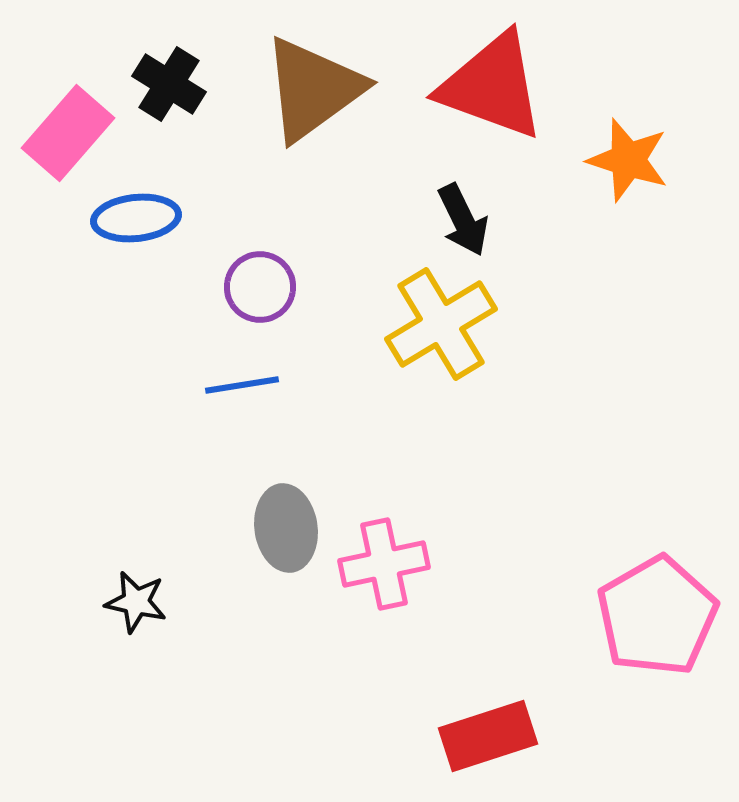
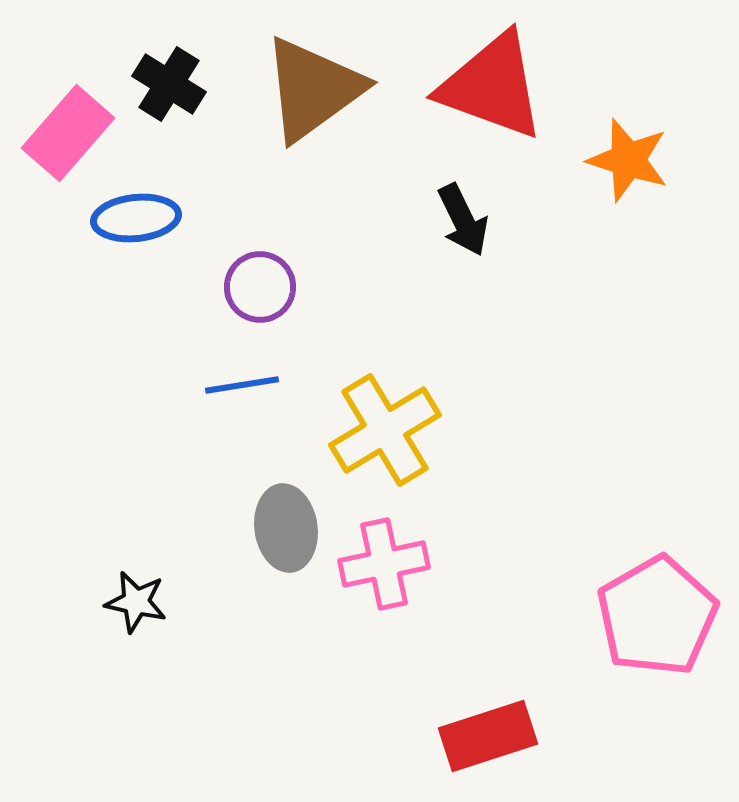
yellow cross: moved 56 px left, 106 px down
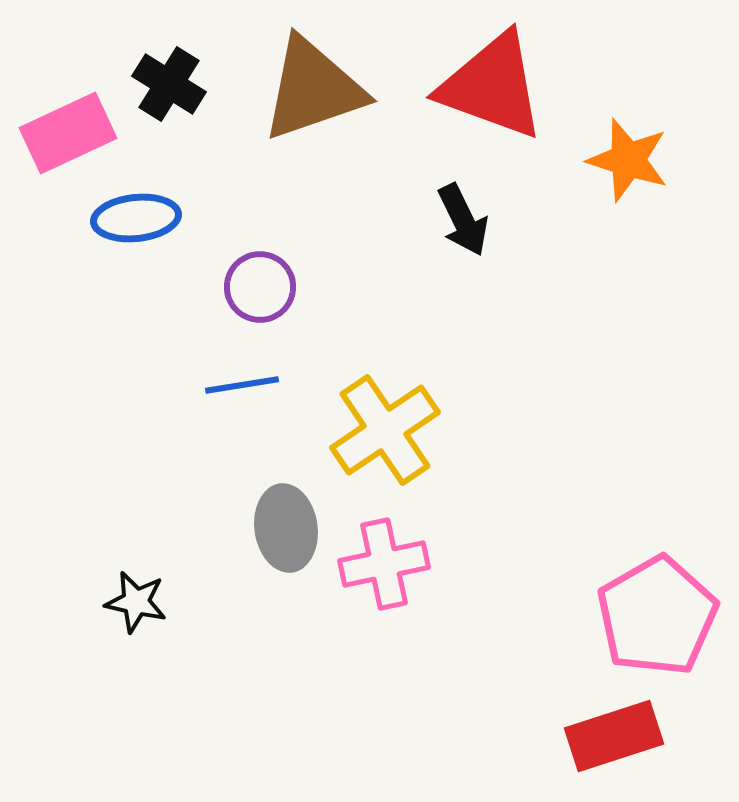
brown triangle: rotated 17 degrees clockwise
pink rectangle: rotated 24 degrees clockwise
yellow cross: rotated 3 degrees counterclockwise
red rectangle: moved 126 px right
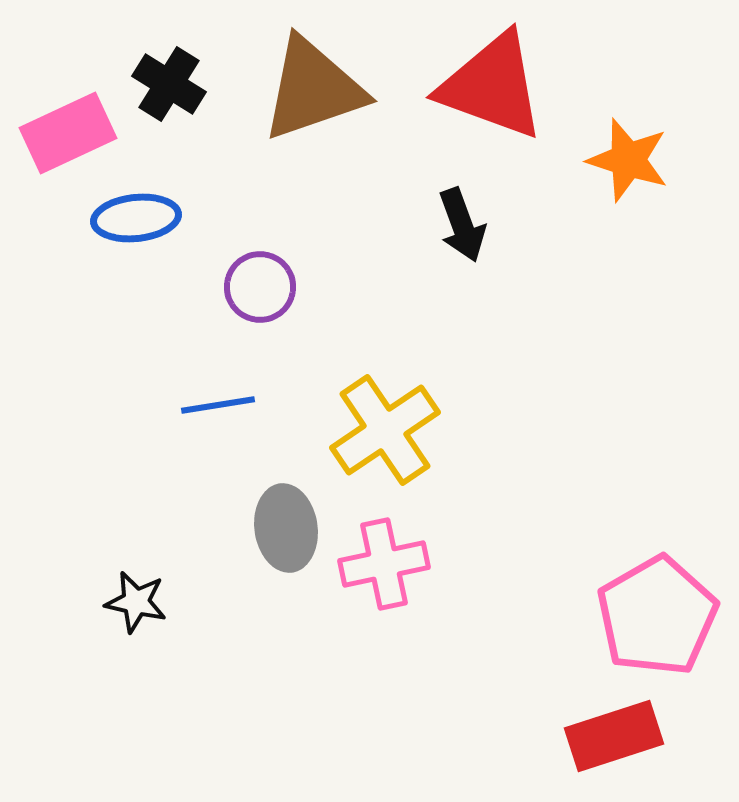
black arrow: moved 1 px left, 5 px down; rotated 6 degrees clockwise
blue line: moved 24 px left, 20 px down
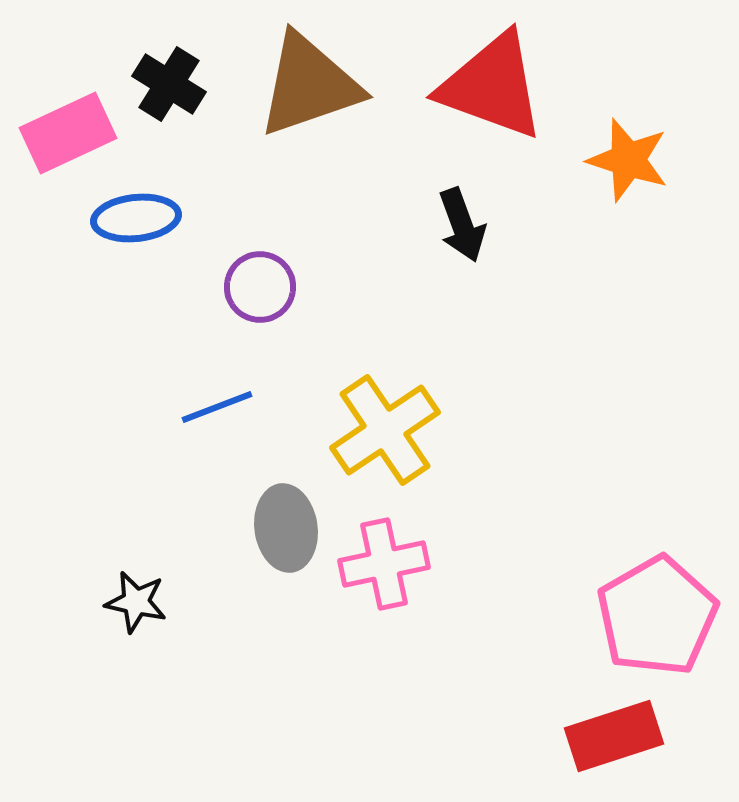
brown triangle: moved 4 px left, 4 px up
blue line: moved 1 px left, 2 px down; rotated 12 degrees counterclockwise
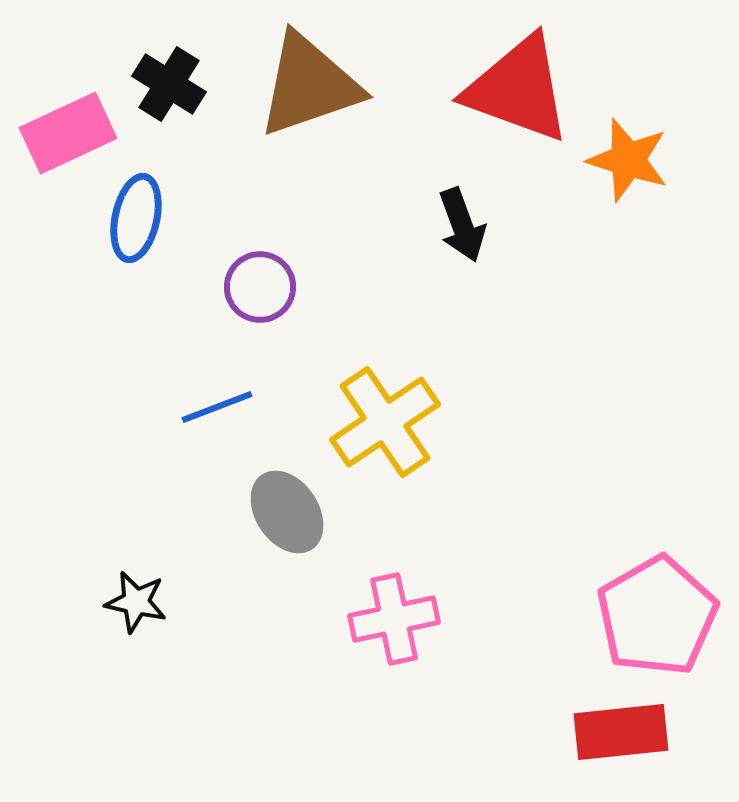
red triangle: moved 26 px right, 3 px down
blue ellipse: rotated 72 degrees counterclockwise
yellow cross: moved 8 px up
gray ellipse: moved 1 px right, 16 px up; rotated 26 degrees counterclockwise
pink cross: moved 10 px right, 55 px down
red rectangle: moved 7 px right, 4 px up; rotated 12 degrees clockwise
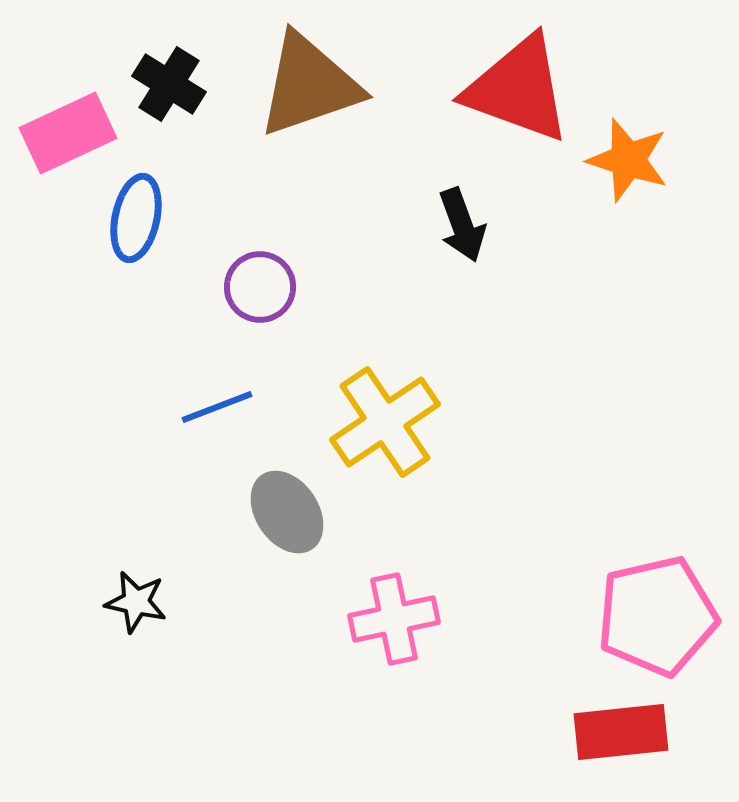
pink pentagon: rotated 17 degrees clockwise
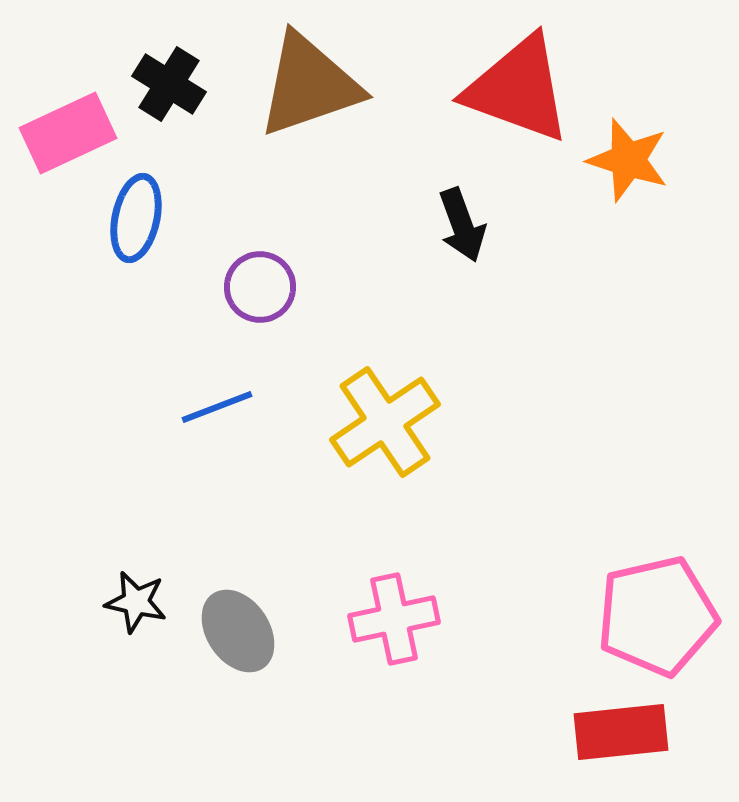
gray ellipse: moved 49 px left, 119 px down
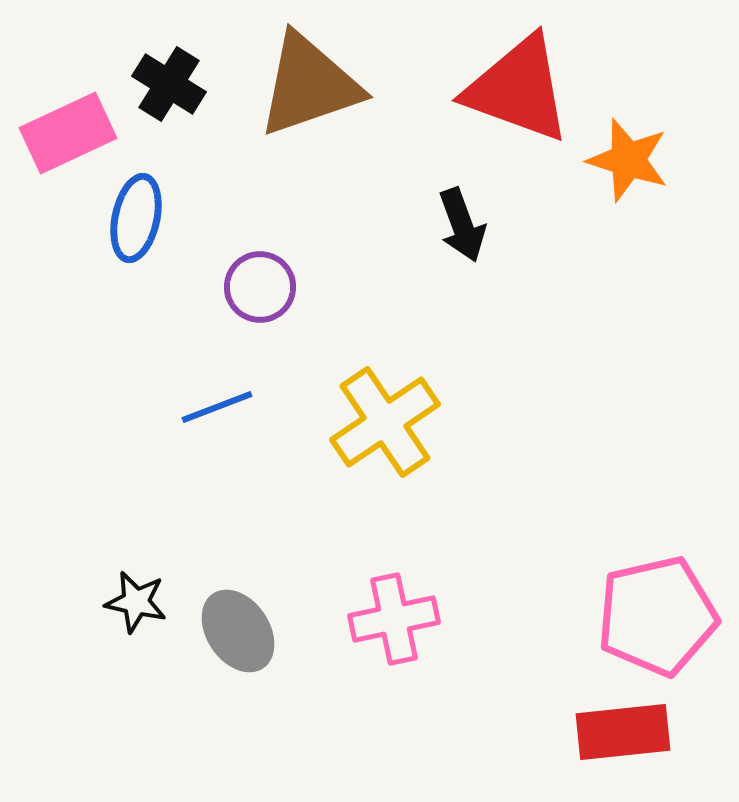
red rectangle: moved 2 px right
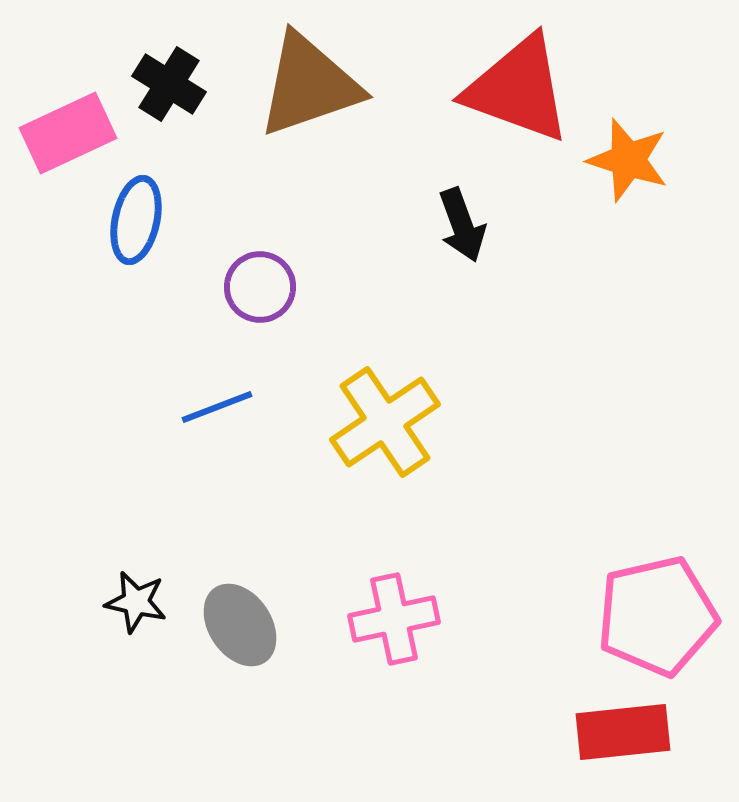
blue ellipse: moved 2 px down
gray ellipse: moved 2 px right, 6 px up
